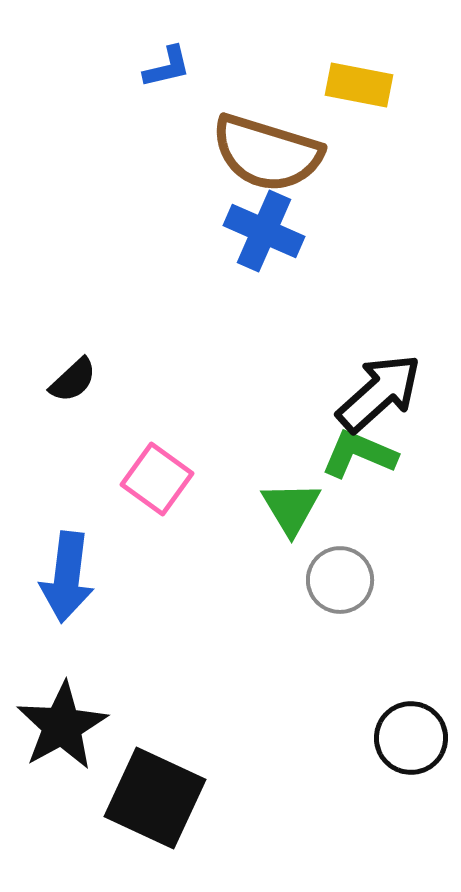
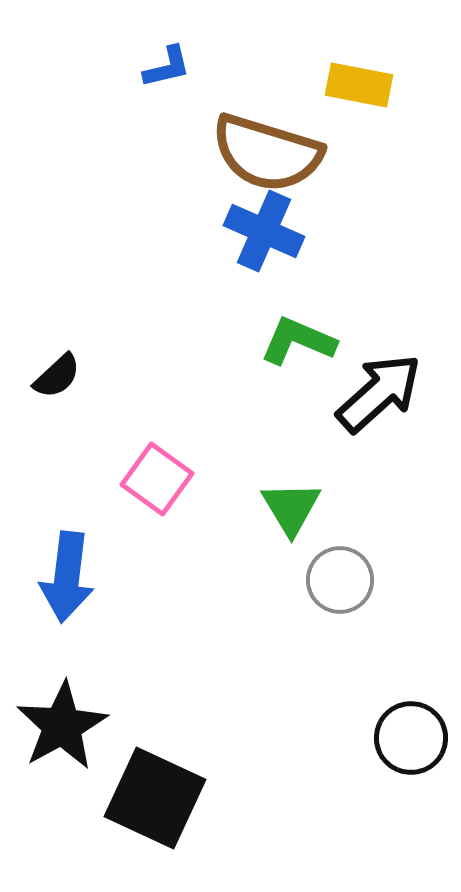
black semicircle: moved 16 px left, 4 px up
green L-shape: moved 61 px left, 113 px up
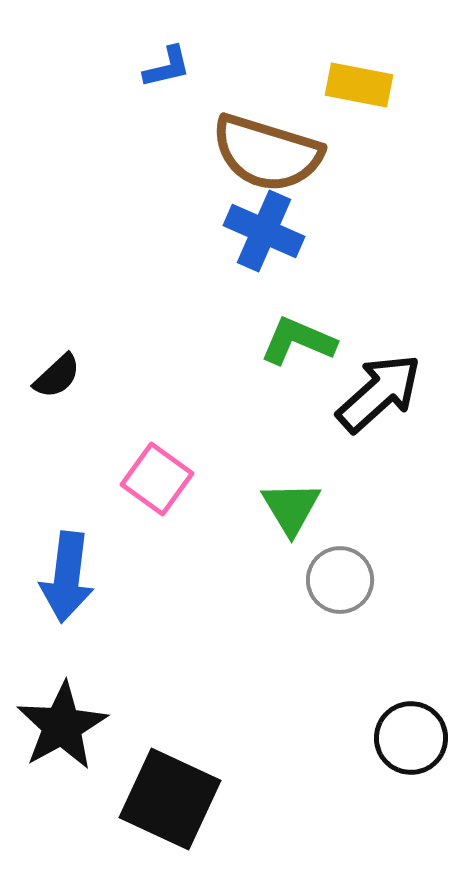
black square: moved 15 px right, 1 px down
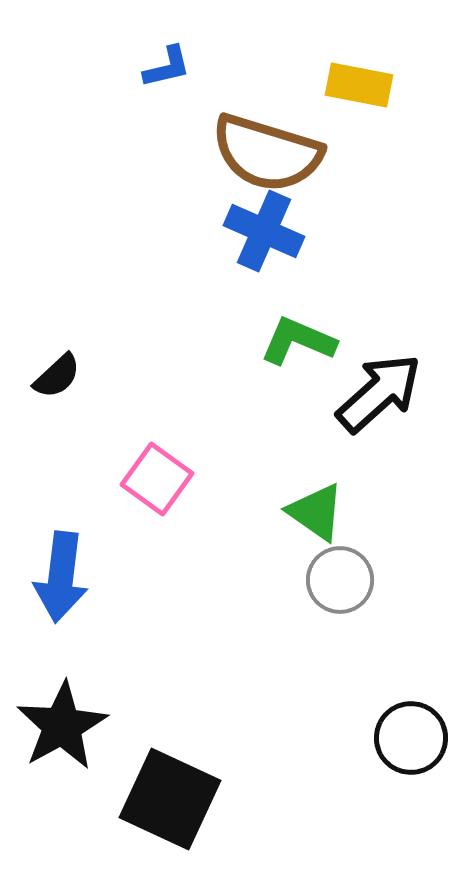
green triangle: moved 25 px right, 4 px down; rotated 24 degrees counterclockwise
blue arrow: moved 6 px left
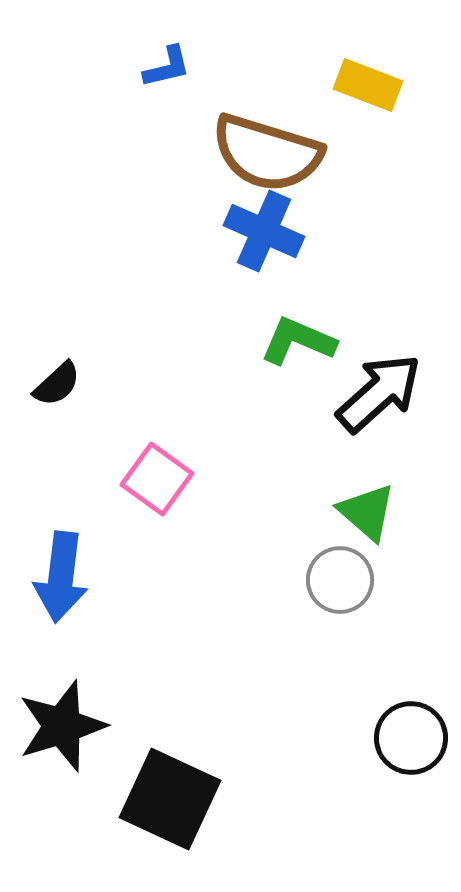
yellow rectangle: moved 9 px right; rotated 10 degrees clockwise
black semicircle: moved 8 px down
green triangle: moved 51 px right; rotated 6 degrees clockwise
black star: rotated 12 degrees clockwise
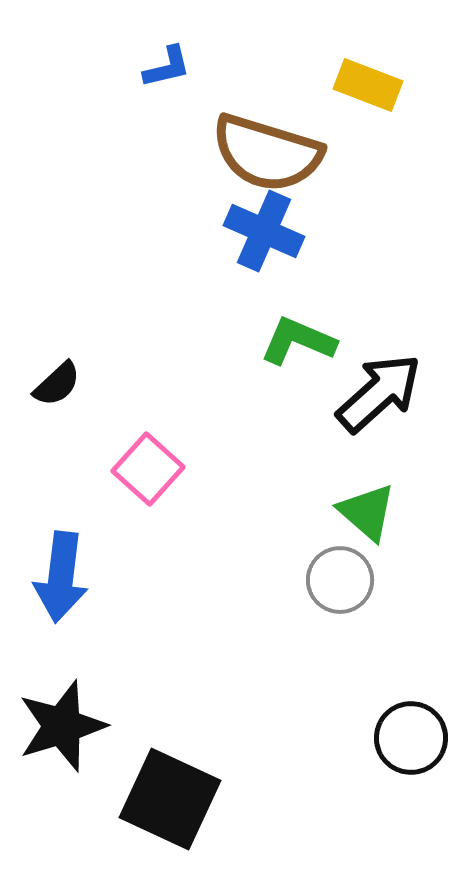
pink square: moved 9 px left, 10 px up; rotated 6 degrees clockwise
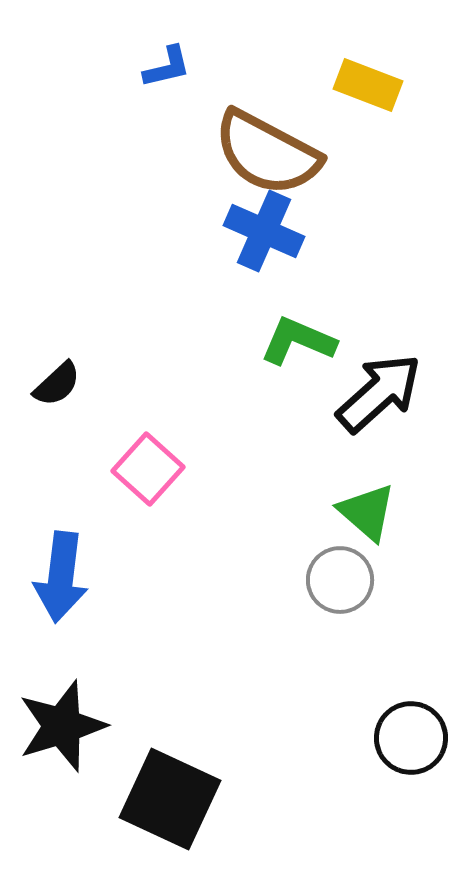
brown semicircle: rotated 11 degrees clockwise
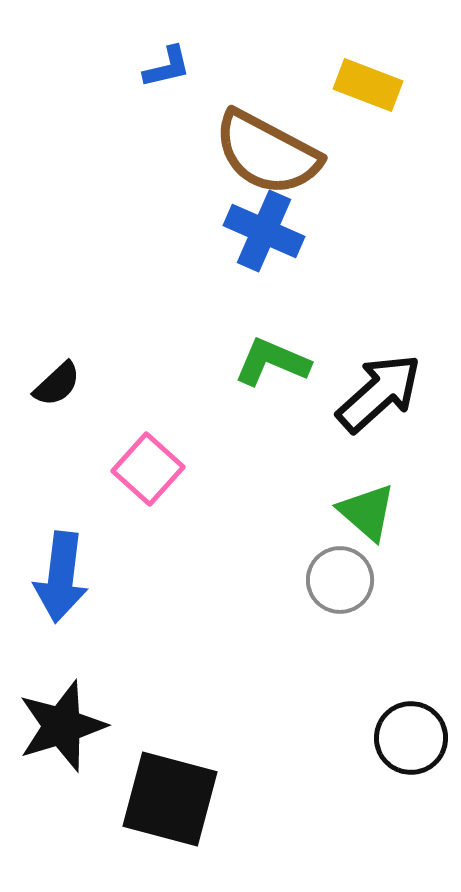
green L-shape: moved 26 px left, 21 px down
black square: rotated 10 degrees counterclockwise
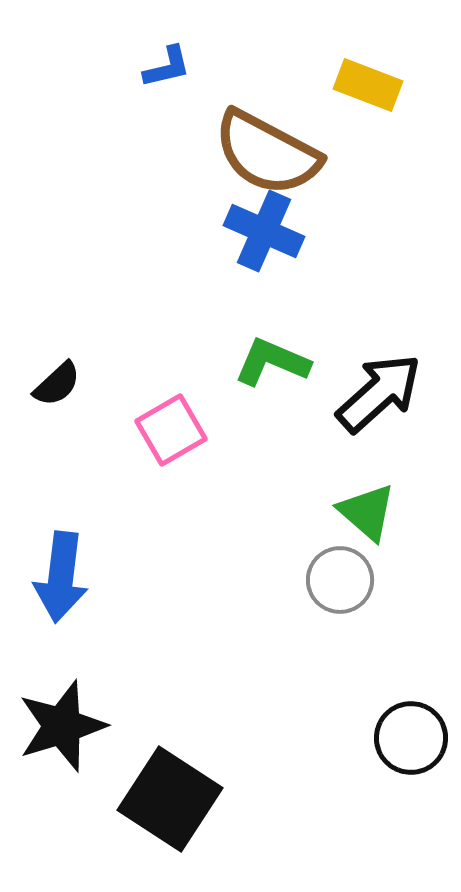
pink square: moved 23 px right, 39 px up; rotated 18 degrees clockwise
black square: rotated 18 degrees clockwise
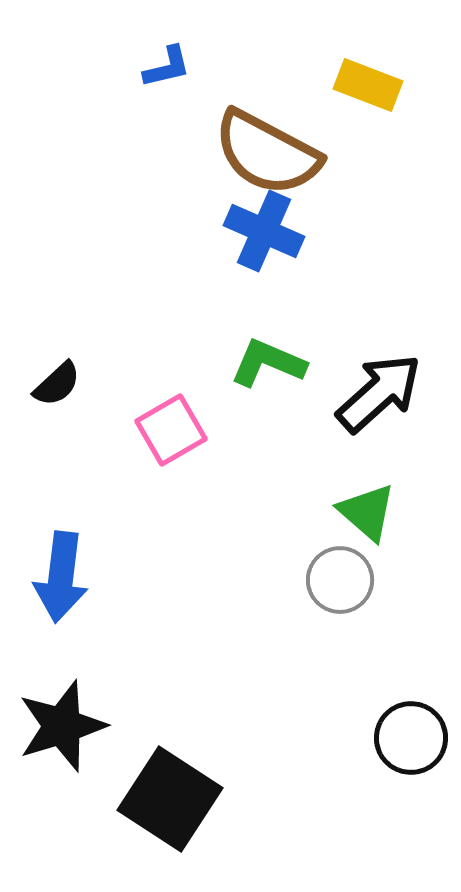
green L-shape: moved 4 px left, 1 px down
